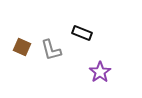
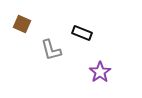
brown square: moved 23 px up
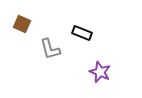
gray L-shape: moved 1 px left, 1 px up
purple star: rotated 15 degrees counterclockwise
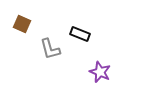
black rectangle: moved 2 px left, 1 px down
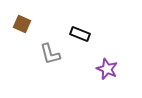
gray L-shape: moved 5 px down
purple star: moved 7 px right, 3 px up
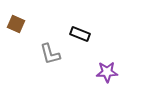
brown square: moved 6 px left
purple star: moved 3 px down; rotated 25 degrees counterclockwise
